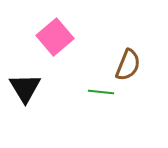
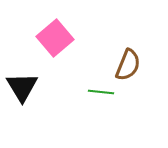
pink square: moved 1 px down
black triangle: moved 3 px left, 1 px up
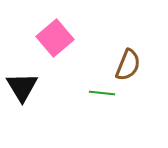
green line: moved 1 px right, 1 px down
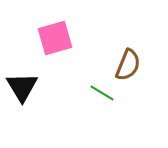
pink square: rotated 24 degrees clockwise
green line: rotated 25 degrees clockwise
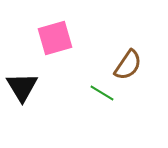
brown semicircle: rotated 12 degrees clockwise
